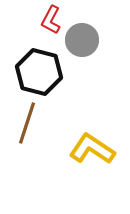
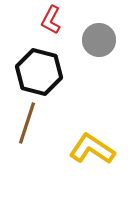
gray circle: moved 17 px right
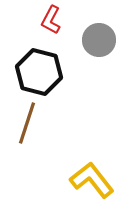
yellow L-shape: moved 31 px down; rotated 18 degrees clockwise
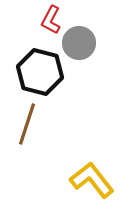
gray circle: moved 20 px left, 3 px down
black hexagon: moved 1 px right
brown line: moved 1 px down
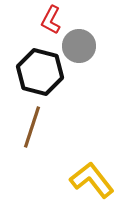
gray circle: moved 3 px down
brown line: moved 5 px right, 3 px down
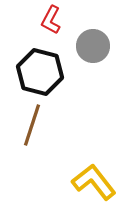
gray circle: moved 14 px right
brown line: moved 2 px up
yellow L-shape: moved 2 px right, 2 px down
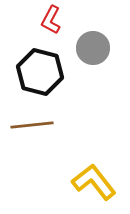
gray circle: moved 2 px down
brown line: rotated 66 degrees clockwise
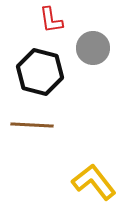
red L-shape: rotated 36 degrees counterclockwise
brown line: rotated 9 degrees clockwise
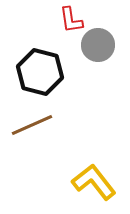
red L-shape: moved 20 px right
gray circle: moved 5 px right, 3 px up
brown line: rotated 27 degrees counterclockwise
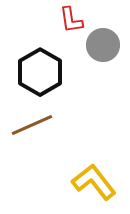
gray circle: moved 5 px right
black hexagon: rotated 15 degrees clockwise
